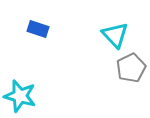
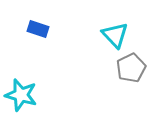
cyan star: moved 1 px right, 1 px up
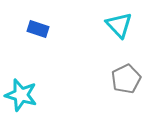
cyan triangle: moved 4 px right, 10 px up
gray pentagon: moved 5 px left, 11 px down
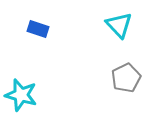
gray pentagon: moved 1 px up
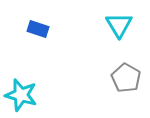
cyan triangle: rotated 12 degrees clockwise
gray pentagon: rotated 16 degrees counterclockwise
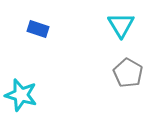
cyan triangle: moved 2 px right
gray pentagon: moved 2 px right, 5 px up
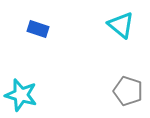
cyan triangle: rotated 20 degrees counterclockwise
gray pentagon: moved 18 px down; rotated 12 degrees counterclockwise
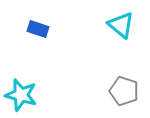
gray pentagon: moved 4 px left
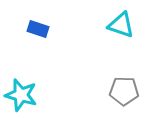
cyan triangle: rotated 20 degrees counterclockwise
gray pentagon: rotated 16 degrees counterclockwise
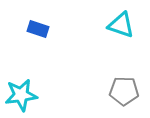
cyan star: rotated 24 degrees counterclockwise
